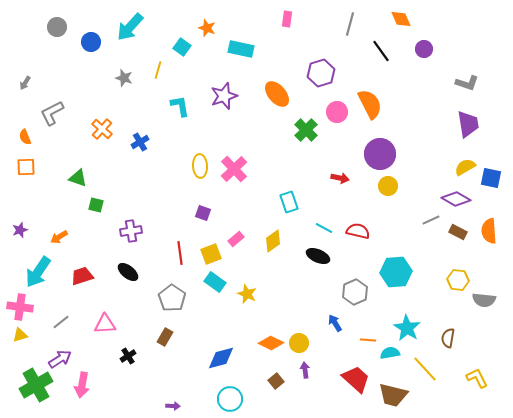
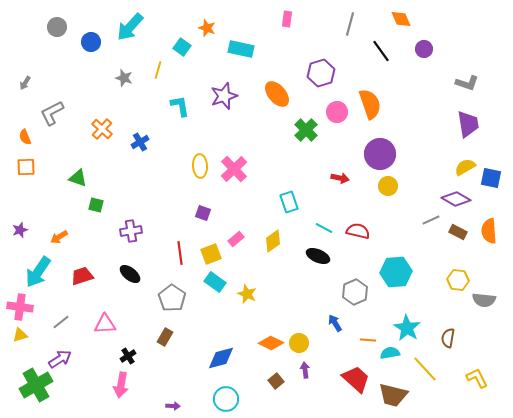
orange semicircle at (370, 104): rotated 8 degrees clockwise
black ellipse at (128, 272): moved 2 px right, 2 px down
pink arrow at (82, 385): moved 39 px right
cyan circle at (230, 399): moved 4 px left
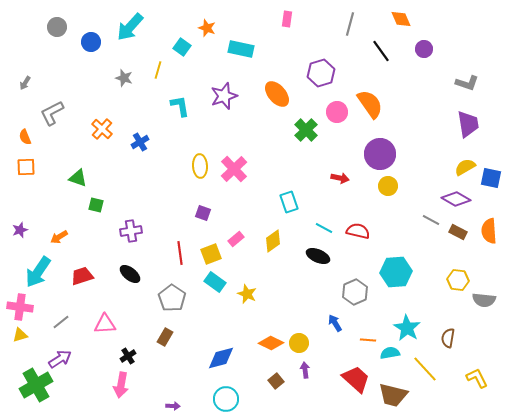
orange semicircle at (370, 104): rotated 16 degrees counterclockwise
gray line at (431, 220): rotated 54 degrees clockwise
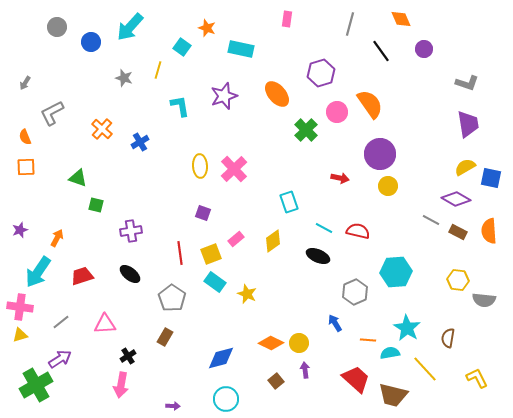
orange arrow at (59, 237): moved 2 px left, 1 px down; rotated 150 degrees clockwise
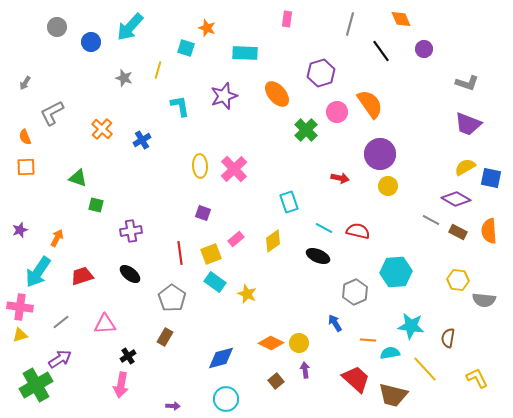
cyan square at (182, 47): moved 4 px right, 1 px down; rotated 18 degrees counterclockwise
cyan rectangle at (241, 49): moved 4 px right, 4 px down; rotated 10 degrees counterclockwise
purple trapezoid at (468, 124): rotated 120 degrees clockwise
blue cross at (140, 142): moved 2 px right, 2 px up
cyan star at (407, 328): moved 4 px right, 2 px up; rotated 24 degrees counterclockwise
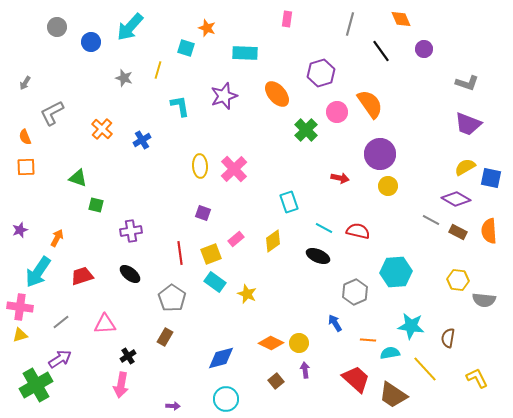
brown trapezoid at (393, 395): rotated 20 degrees clockwise
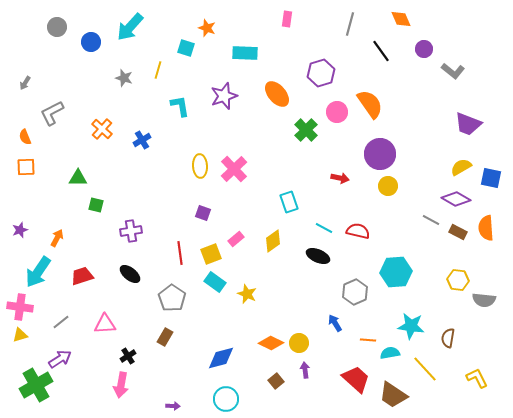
gray L-shape at (467, 83): moved 14 px left, 12 px up; rotated 20 degrees clockwise
yellow semicircle at (465, 167): moved 4 px left
green triangle at (78, 178): rotated 18 degrees counterclockwise
orange semicircle at (489, 231): moved 3 px left, 3 px up
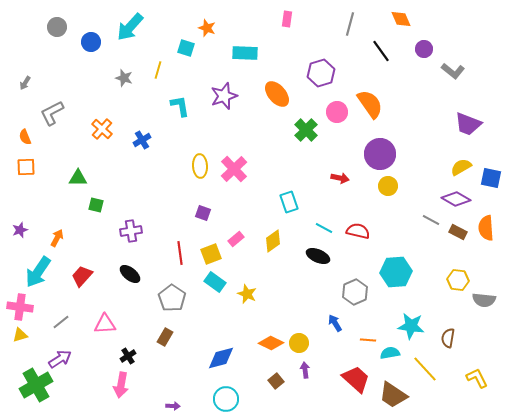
red trapezoid at (82, 276): rotated 30 degrees counterclockwise
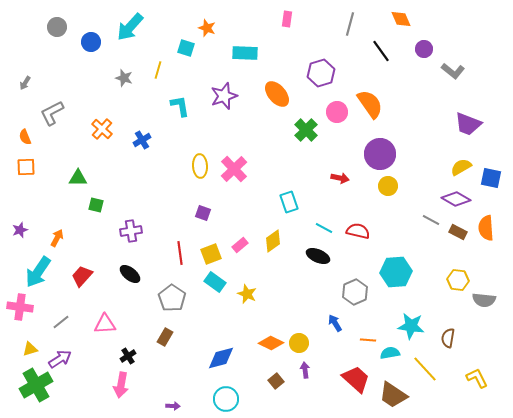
pink rectangle at (236, 239): moved 4 px right, 6 px down
yellow triangle at (20, 335): moved 10 px right, 14 px down
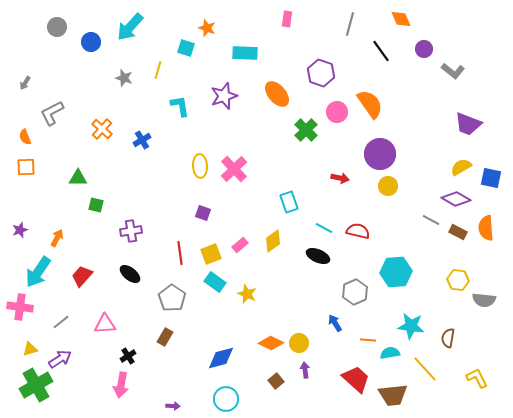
purple hexagon at (321, 73): rotated 24 degrees counterclockwise
brown trapezoid at (393, 395): rotated 40 degrees counterclockwise
